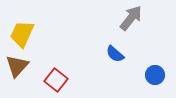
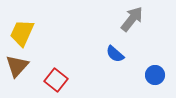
gray arrow: moved 1 px right, 1 px down
yellow trapezoid: moved 1 px up
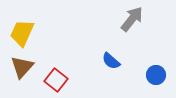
blue semicircle: moved 4 px left, 7 px down
brown triangle: moved 5 px right, 1 px down
blue circle: moved 1 px right
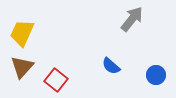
blue semicircle: moved 5 px down
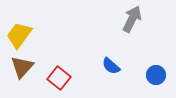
gray arrow: rotated 12 degrees counterclockwise
yellow trapezoid: moved 3 px left, 2 px down; rotated 12 degrees clockwise
red square: moved 3 px right, 2 px up
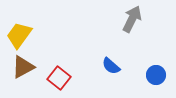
brown triangle: moved 1 px right; rotated 20 degrees clockwise
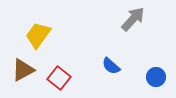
gray arrow: moved 1 px right; rotated 16 degrees clockwise
yellow trapezoid: moved 19 px right
brown triangle: moved 3 px down
blue circle: moved 2 px down
